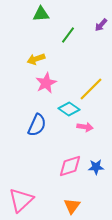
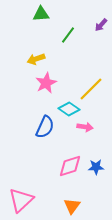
blue semicircle: moved 8 px right, 2 px down
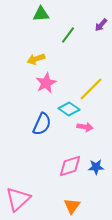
blue semicircle: moved 3 px left, 3 px up
pink triangle: moved 3 px left, 1 px up
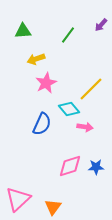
green triangle: moved 18 px left, 17 px down
cyan diamond: rotated 15 degrees clockwise
orange triangle: moved 19 px left, 1 px down
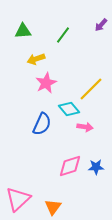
green line: moved 5 px left
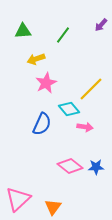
pink diamond: rotated 55 degrees clockwise
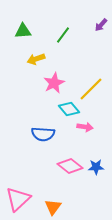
pink star: moved 8 px right
blue semicircle: moved 1 px right, 10 px down; rotated 70 degrees clockwise
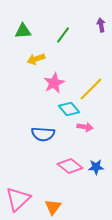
purple arrow: rotated 128 degrees clockwise
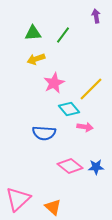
purple arrow: moved 5 px left, 9 px up
green triangle: moved 10 px right, 2 px down
blue semicircle: moved 1 px right, 1 px up
orange triangle: rotated 24 degrees counterclockwise
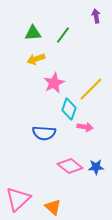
cyan diamond: rotated 60 degrees clockwise
